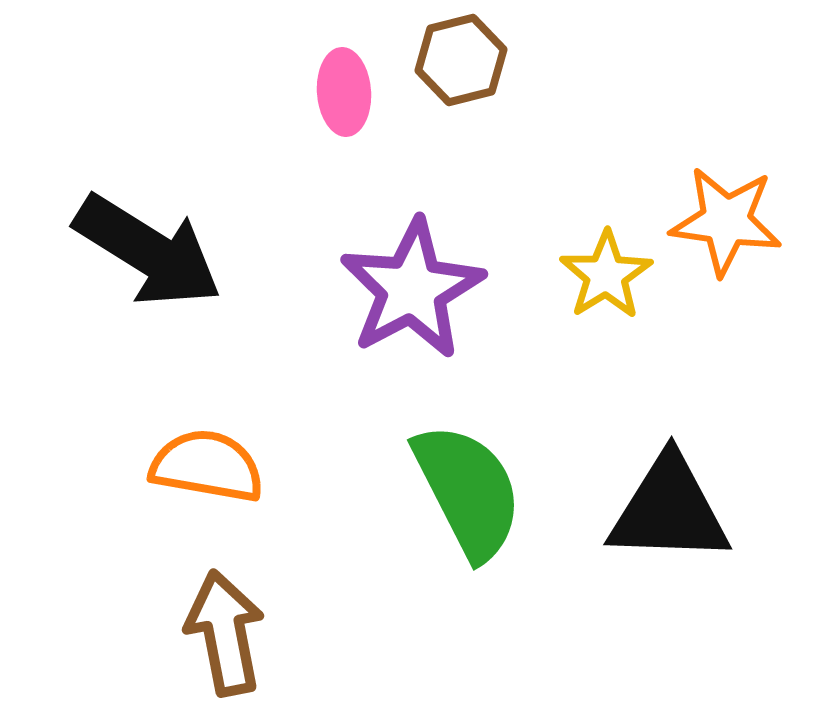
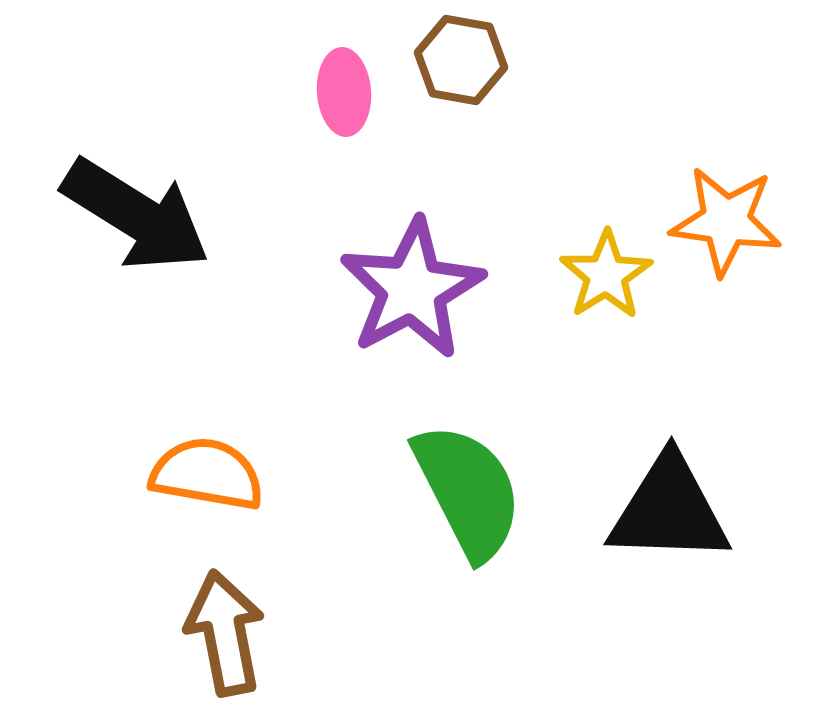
brown hexagon: rotated 24 degrees clockwise
black arrow: moved 12 px left, 36 px up
orange semicircle: moved 8 px down
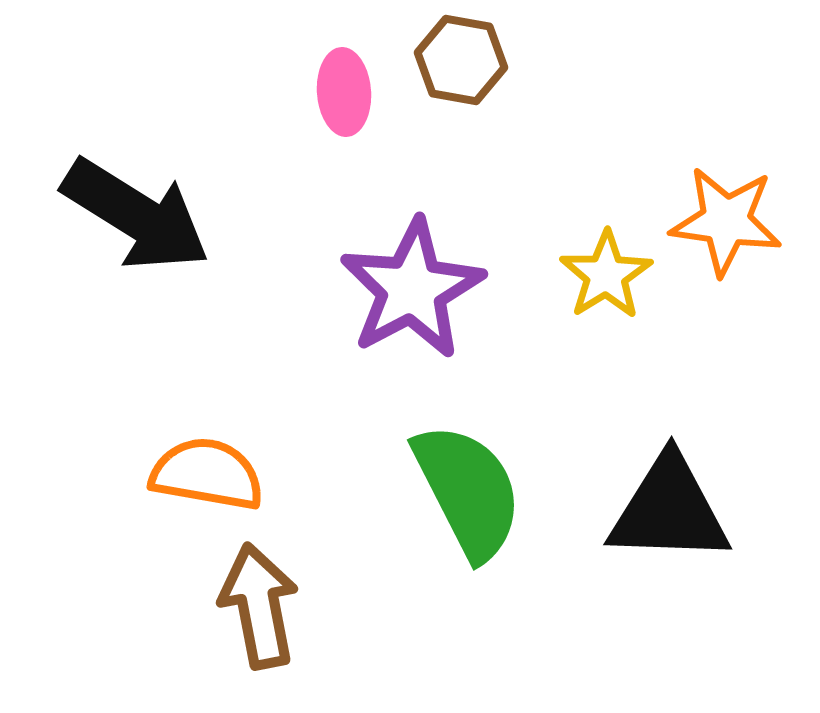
brown arrow: moved 34 px right, 27 px up
